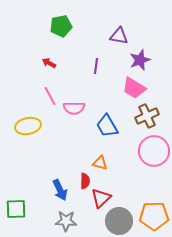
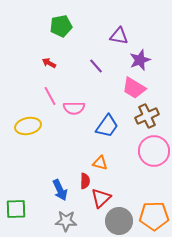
purple line: rotated 49 degrees counterclockwise
blue trapezoid: rotated 115 degrees counterclockwise
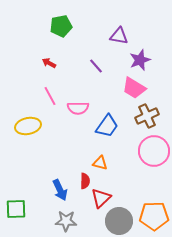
pink semicircle: moved 4 px right
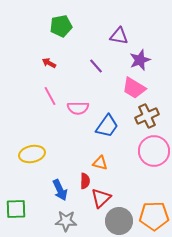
yellow ellipse: moved 4 px right, 28 px down
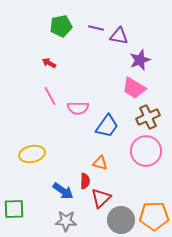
purple line: moved 38 px up; rotated 35 degrees counterclockwise
brown cross: moved 1 px right, 1 px down
pink circle: moved 8 px left
blue arrow: moved 3 px right, 1 px down; rotated 30 degrees counterclockwise
green square: moved 2 px left
gray circle: moved 2 px right, 1 px up
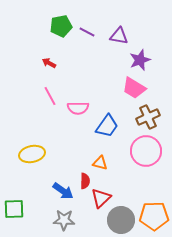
purple line: moved 9 px left, 4 px down; rotated 14 degrees clockwise
gray star: moved 2 px left, 1 px up
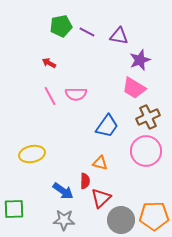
pink semicircle: moved 2 px left, 14 px up
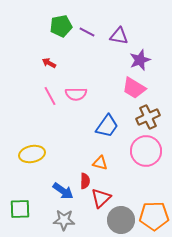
green square: moved 6 px right
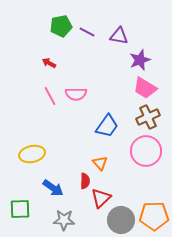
pink trapezoid: moved 11 px right
orange triangle: rotated 35 degrees clockwise
blue arrow: moved 10 px left, 3 px up
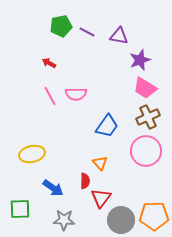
red triangle: rotated 10 degrees counterclockwise
